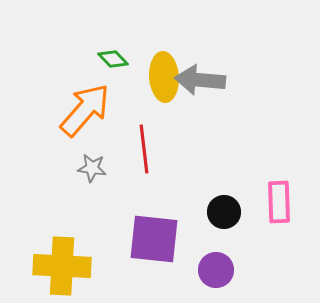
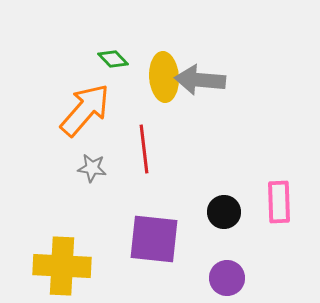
purple circle: moved 11 px right, 8 px down
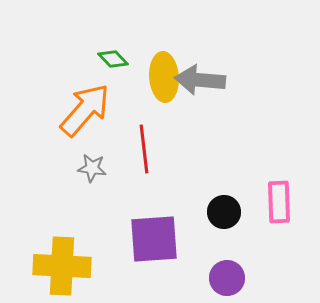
purple square: rotated 10 degrees counterclockwise
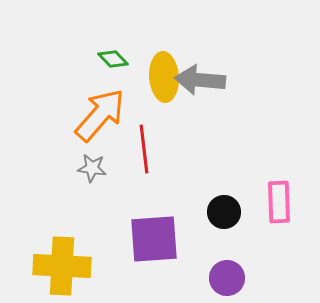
orange arrow: moved 15 px right, 5 px down
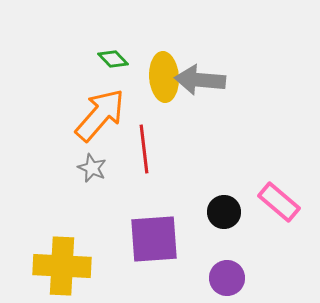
gray star: rotated 16 degrees clockwise
pink rectangle: rotated 48 degrees counterclockwise
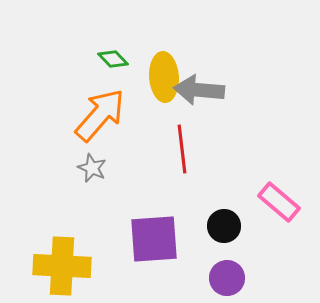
gray arrow: moved 1 px left, 10 px down
red line: moved 38 px right
black circle: moved 14 px down
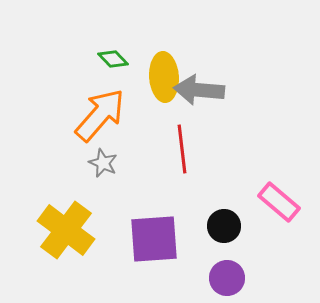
gray star: moved 11 px right, 5 px up
yellow cross: moved 4 px right, 36 px up; rotated 34 degrees clockwise
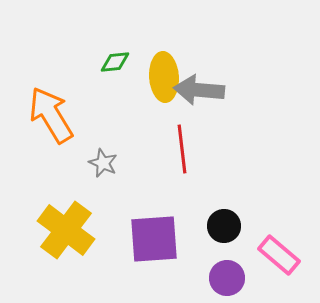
green diamond: moved 2 px right, 3 px down; rotated 52 degrees counterclockwise
orange arrow: moved 49 px left; rotated 72 degrees counterclockwise
pink rectangle: moved 53 px down
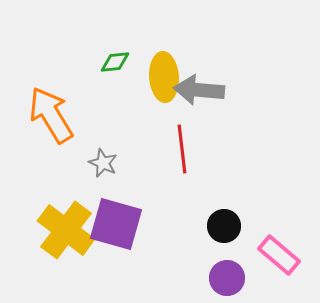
purple square: moved 38 px left, 15 px up; rotated 20 degrees clockwise
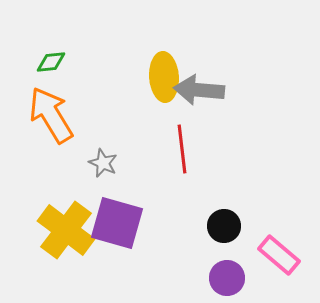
green diamond: moved 64 px left
purple square: moved 1 px right, 1 px up
